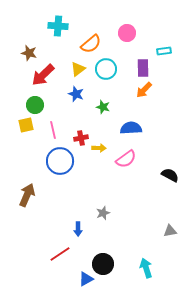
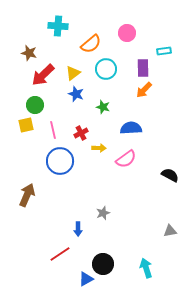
yellow triangle: moved 5 px left, 4 px down
red cross: moved 5 px up; rotated 16 degrees counterclockwise
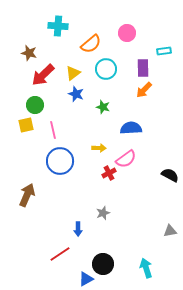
red cross: moved 28 px right, 40 px down
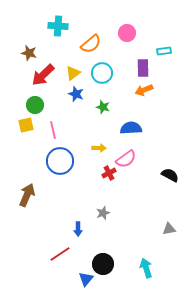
cyan circle: moved 4 px left, 4 px down
orange arrow: rotated 24 degrees clockwise
gray triangle: moved 1 px left, 2 px up
blue triangle: rotated 21 degrees counterclockwise
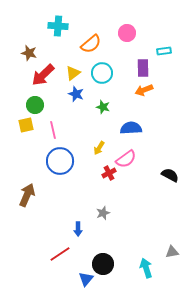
yellow arrow: rotated 120 degrees clockwise
gray triangle: moved 3 px right, 23 px down
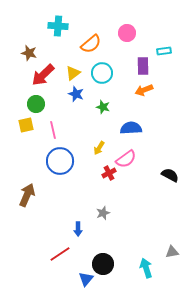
purple rectangle: moved 2 px up
green circle: moved 1 px right, 1 px up
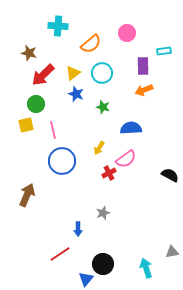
blue circle: moved 2 px right
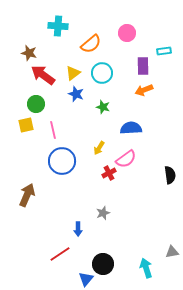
red arrow: rotated 80 degrees clockwise
black semicircle: rotated 54 degrees clockwise
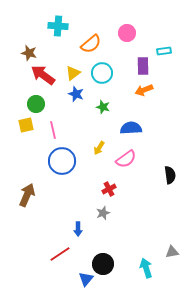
red cross: moved 16 px down
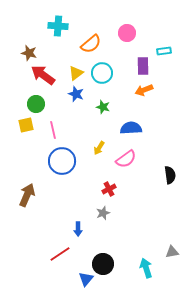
yellow triangle: moved 3 px right
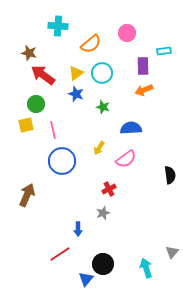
gray triangle: rotated 40 degrees counterclockwise
